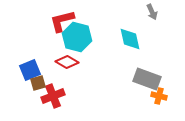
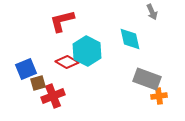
cyan hexagon: moved 10 px right, 14 px down; rotated 12 degrees clockwise
blue square: moved 4 px left, 1 px up
orange cross: rotated 21 degrees counterclockwise
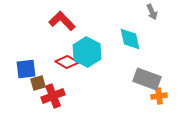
red L-shape: rotated 60 degrees clockwise
cyan hexagon: moved 1 px down
blue square: rotated 15 degrees clockwise
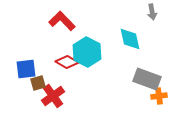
gray arrow: rotated 14 degrees clockwise
red cross: rotated 15 degrees counterclockwise
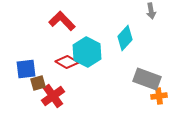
gray arrow: moved 1 px left, 1 px up
cyan diamond: moved 5 px left, 1 px up; rotated 55 degrees clockwise
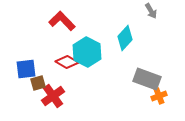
gray arrow: rotated 21 degrees counterclockwise
orange cross: rotated 14 degrees counterclockwise
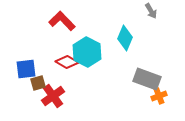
cyan diamond: rotated 20 degrees counterclockwise
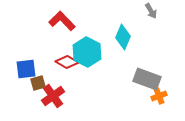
cyan diamond: moved 2 px left, 1 px up
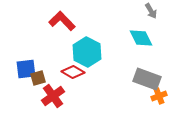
cyan diamond: moved 18 px right, 1 px down; rotated 50 degrees counterclockwise
red diamond: moved 6 px right, 10 px down
brown square: moved 5 px up
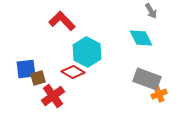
orange cross: moved 2 px up
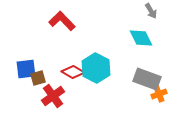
cyan hexagon: moved 9 px right, 16 px down
